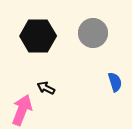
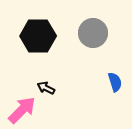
pink arrow: rotated 24 degrees clockwise
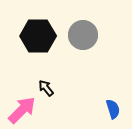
gray circle: moved 10 px left, 2 px down
blue semicircle: moved 2 px left, 27 px down
black arrow: rotated 24 degrees clockwise
